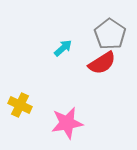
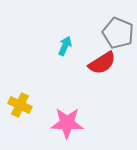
gray pentagon: moved 8 px right, 1 px up; rotated 12 degrees counterclockwise
cyan arrow: moved 2 px right, 2 px up; rotated 24 degrees counterclockwise
pink star: rotated 12 degrees clockwise
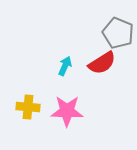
cyan arrow: moved 20 px down
yellow cross: moved 8 px right, 2 px down; rotated 20 degrees counterclockwise
pink star: moved 12 px up
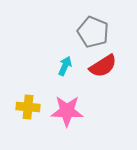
gray pentagon: moved 25 px left, 1 px up
red semicircle: moved 1 px right, 3 px down
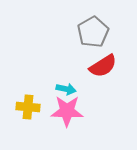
gray pentagon: rotated 20 degrees clockwise
cyan arrow: moved 1 px right, 23 px down; rotated 78 degrees clockwise
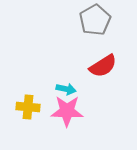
gray pentagon: moved 2 px right, 12 px up
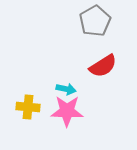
gray pentagon: moved 1 px down
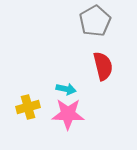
red semicircle: rotated 72 degrees counterclockwise
yellow cross: rotated 20 degrees counterclockwise
pink star: moved 1 px right, 3 px down
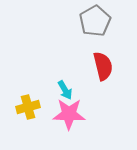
cyan arrow: moved 1 px left, 1 px down; rotated 48 degrees clockwise
pink star: moved 1 px right
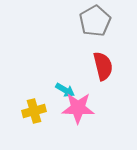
cyan arrow: rotated 30 degrees counterclockwise
yellow cross: moved 6 px right, 4 px down
pink star: moved 9 px right, 6 px up
